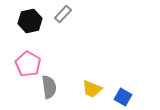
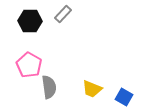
black hexagon: rotated 15 degrees clockwise
pink pentagon: moved 1 px right, 1 px down
blue square: moved 1 px right
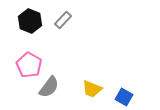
gray rectangle: moved 6 px down
black hexagon: rotated 20 degrees clockwise
gray semicircle: rotated 45 degrees clockwise
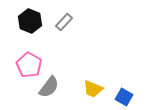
gray rectangle: moved 1 px right, 2 px down
yellow trapezoid: moved 1 px right
